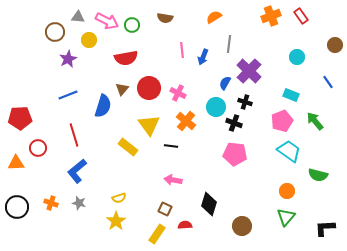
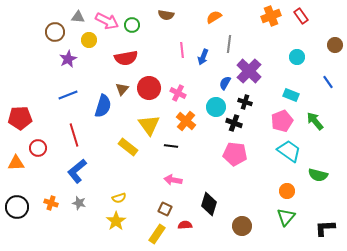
brown semicircle at (165, 18): moved 1 px right, 3 px up
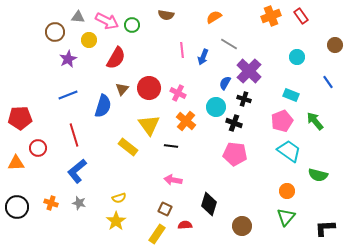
gray line at (229, 44): rotated 66 degrees counterclockwise
red semicircle at (126, 58): moved 10 px left; rotated 50 degrees counterclockwise
black cross at (245, 102): moved 1 px left, 3 px up
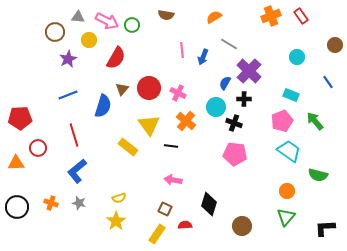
black cross at (244, 99): rotated 16 degrees counterclockwise
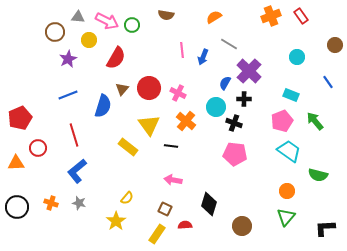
red pentagon at (20, 118): rotated 20 degrees counterclockwise
yellow semicircle at (119, 198): moved 8 px right; rotated 32 degrees counterclockwise
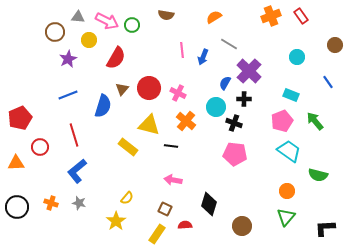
yellow triangle at (149, 125): rotated 40 degrees counterclockwise
red circle at (38, 148): moved 2 px right, 1 px up
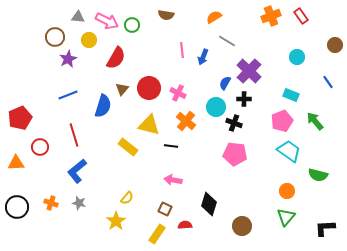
brown circle at (55, 32): moved 5 px down
gray line at (229, 44): moved 2 px left, 3 px up
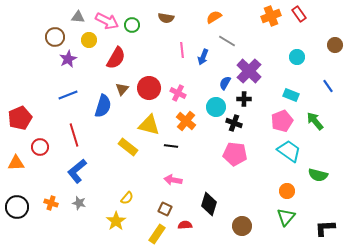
brown semicircle at (166, 15): moved 3 px down
red rectangle at (301, 16): moved 2 px left, 2 px up
blue line at (328, 82): moved 4 px down
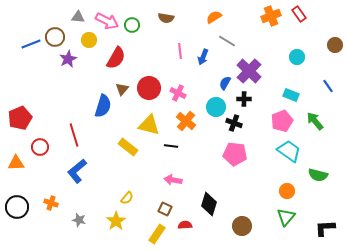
pink line at (182, 50): moved 2 px left, 1 px down
blue line at (68, 95): moved 37 px left, 51 px up
gray star at (79, 203): moved 17 px down
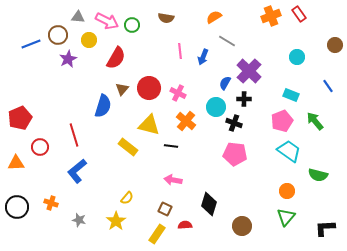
brown circle at (55, 37): moved 3 px right, 2 px up
